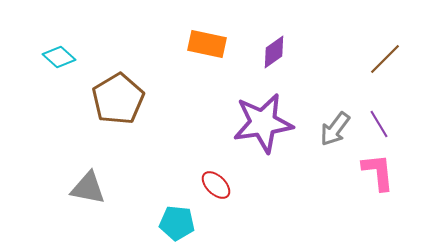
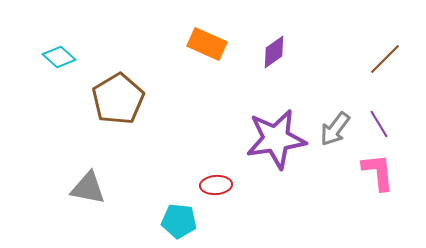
orange rectangle: rotated 12 degrees clockwise
purple star: moved 13 px right, 16 px down
red ellipse: rotated 48 degrees counterclockwise
cyan pentagon: moved 2 px right, 2 px up
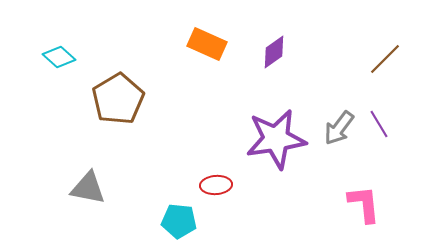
gray arrow: moved 4 px right, 1 px up
pink L-shape: moved 14 px left, 32 px down
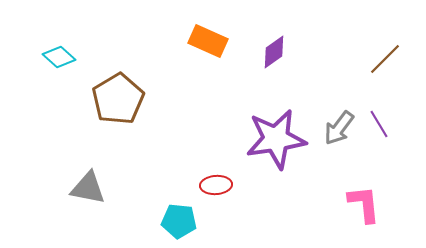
orange rectangle: moved 1 px right, 3 px up
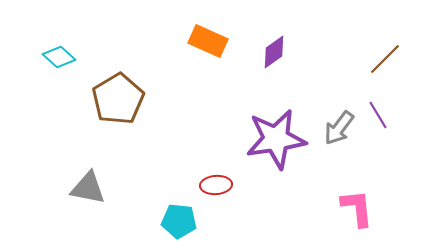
purple line: moved 1 px left, 9 px up
pink L-shape: moved 7 px left, 4 px down
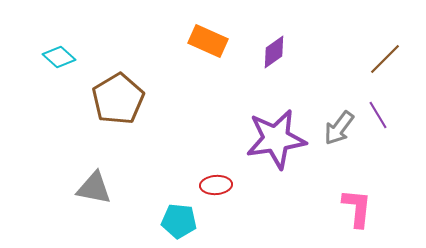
gray triangle: moved 6 px right
pink L-shape: rotated 12 degrees clockwise
